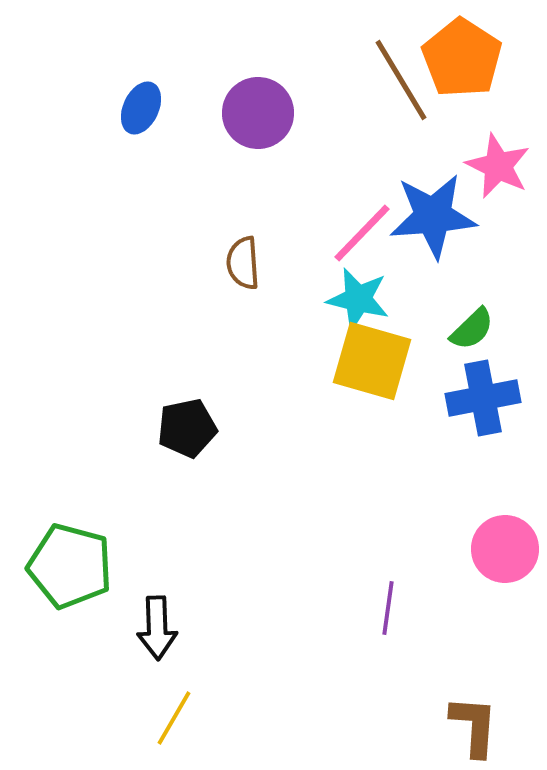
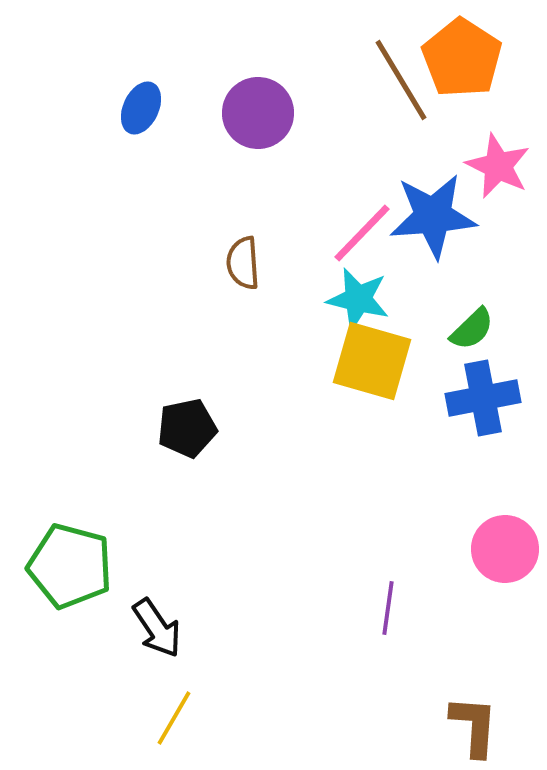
black arrow: rotated 32 degrees counterclockwise
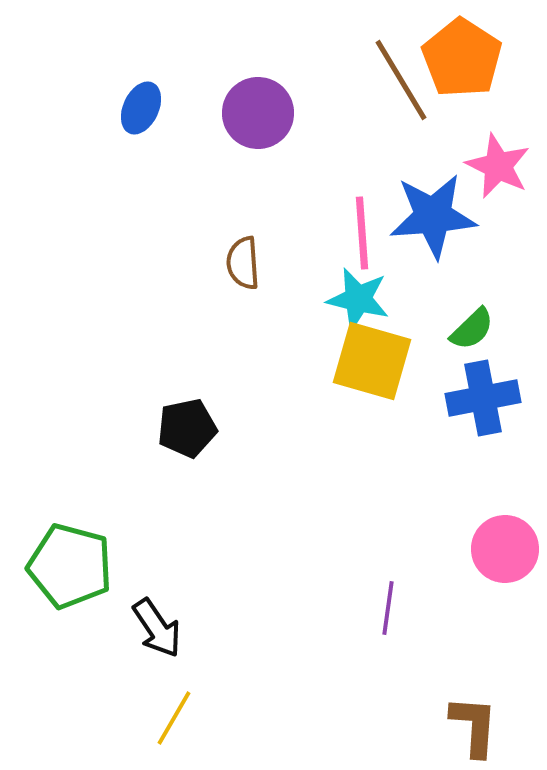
pink line: rotated 48 degrees counterclockwise
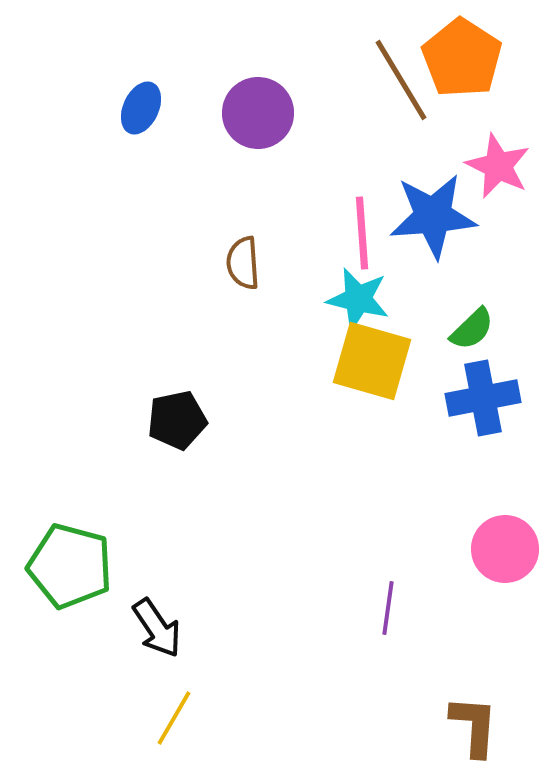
black pentagon: moved 10 px left, 8 px up
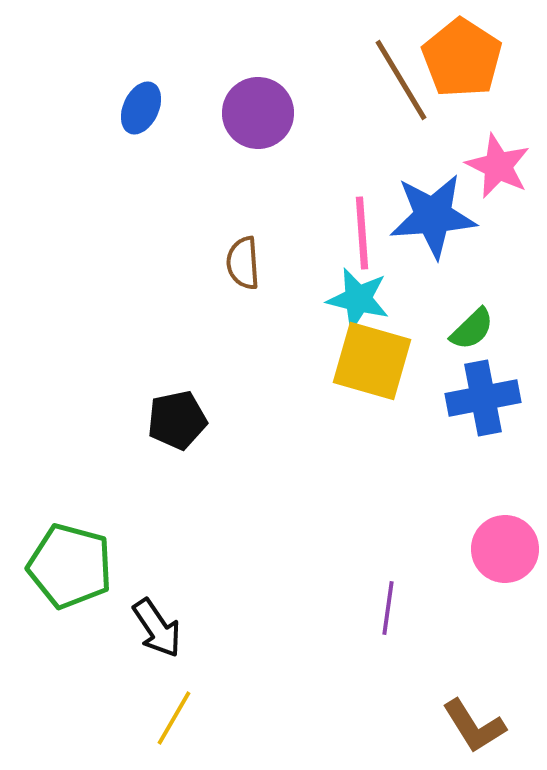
brown L-shape: rotated 144 degrees clockwise
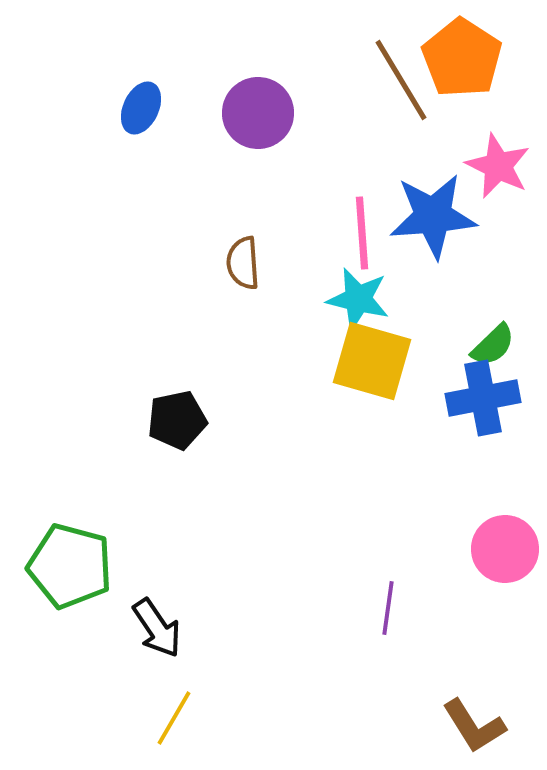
green semicircle: moved 21 px right, 16 px down
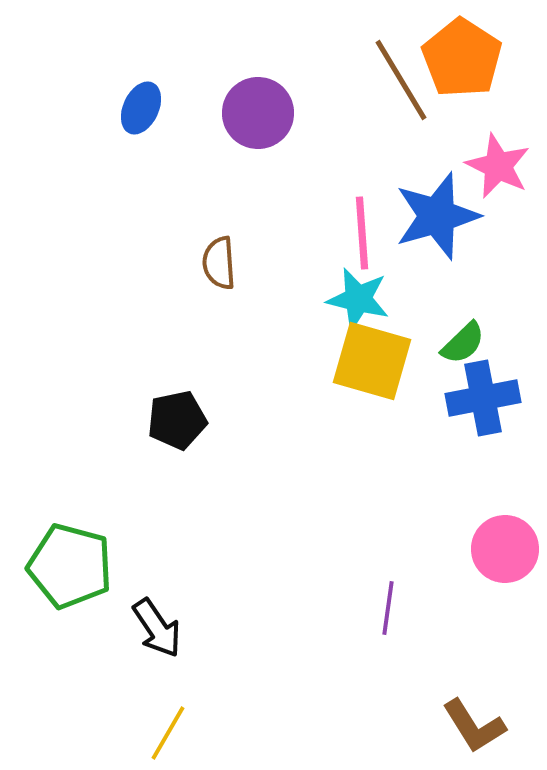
blue star: moved 4 px right; rotated 12 degrees counterclockwise
brown semicircle: moved 24 px left
green semicircle: moved 30 px left, 2 px up
yellow line: moved 6 px left, 15 px down
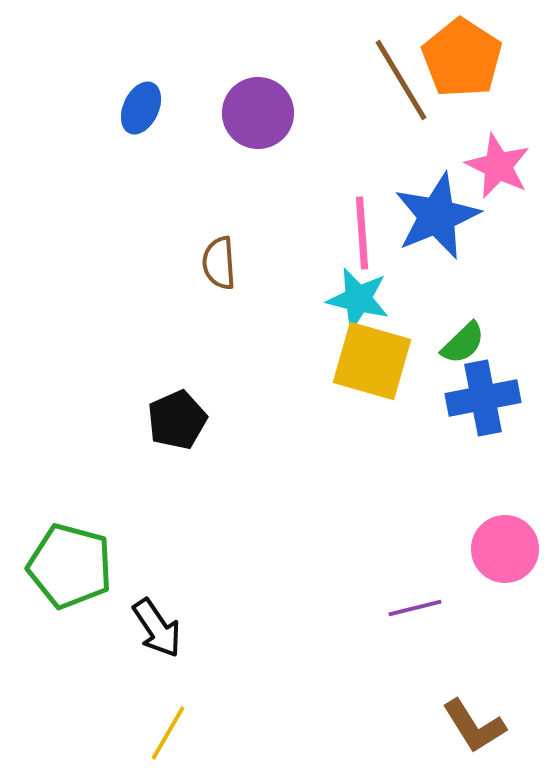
blue star: rotated 6 degrees counterclockwise
black pentagon: rotated 12 degrees counterclockwise
purple line: moved 27 px right; rotated 68 degrees clockwise
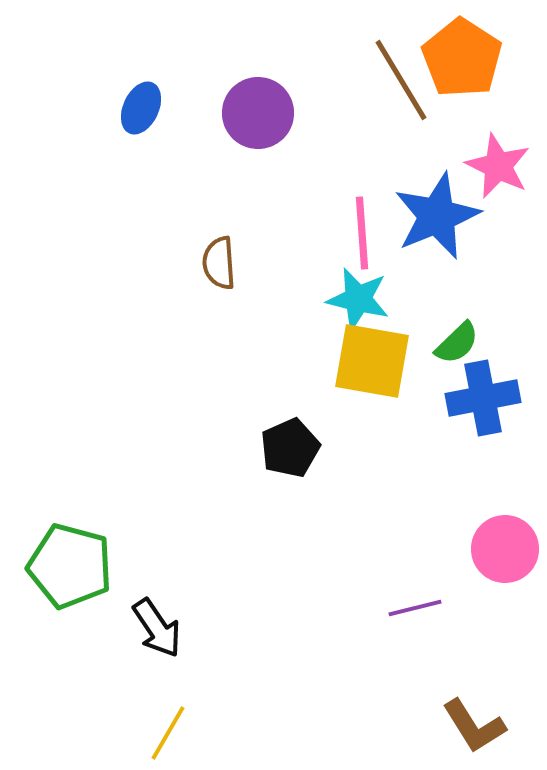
green semicircle: moved 6 px left
yellow square: rotated 6 degrees counterclockwise
black pentagon: moved 113 px right, 28 px down
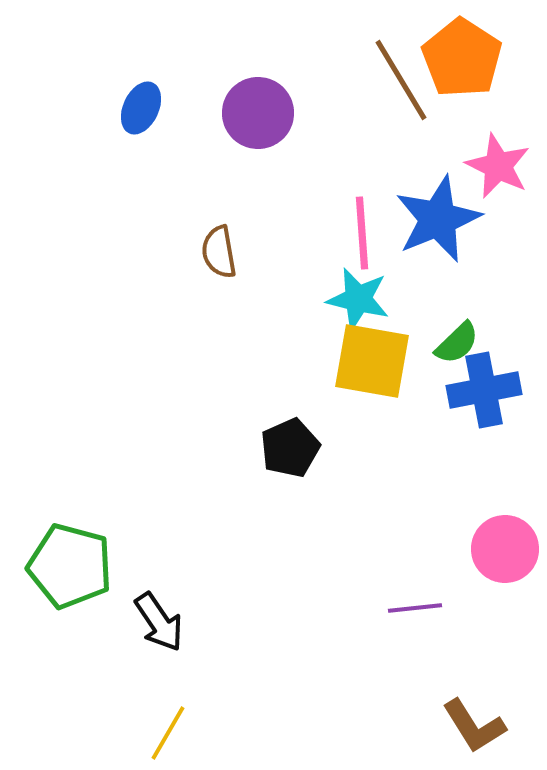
blue star: moved 1 px right, 3 px down
brown semicircle: moved 11 px up; rotated 6 degrees counterclockwise
blue cross: moved 1 px right, 8 px up
purple line: rotated 8 degrees clockwise
black arrow: moved 2 px right, 6 px up
